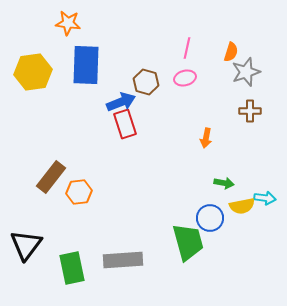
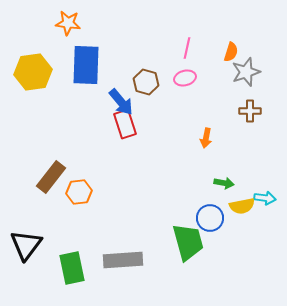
blue arrow: rotated 72 degrees clockwise
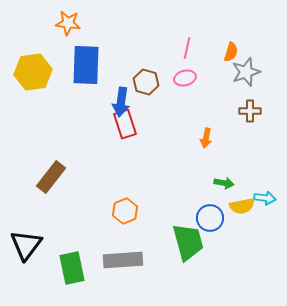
blue arrow: rotated 48 degrees clockwise
orange hexagon: moved 46 px right, 19 px down; rotated 15 degrees counterclockwise
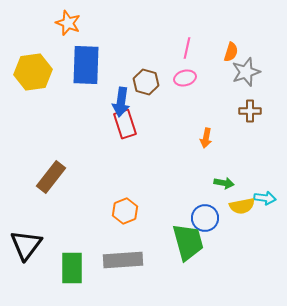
orange star: rotated 15 degrees clockwise
blue circle: moved 5 px left
green rectangle: rotated 12 degrees clockwise
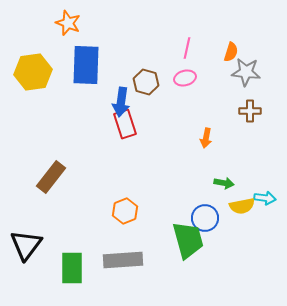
gray star: rotated 24 degrees clockwise
green trapezoid: moved 2 px up
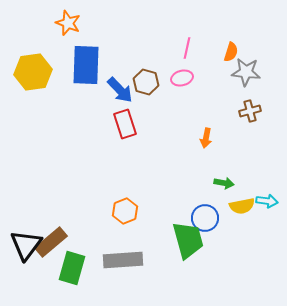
pink ellipse: moved 3 px left
blue arrow: moved 1 px left, 12 px up; rotated 52 degrees counterclockwise
brown cross: rotated 15 degrees counterclockwise
brown rectangle: moved 65 px down; rotated 12 degrees clockwise
cyan arrow: moved 2 px right, 3 px down
green rectangle: rotated 16 degrees clockwise
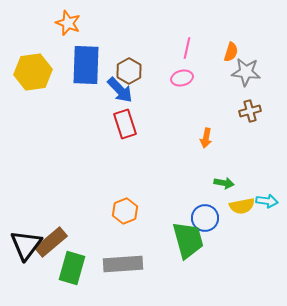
brown hexagon: moved 17 px left, 11 px up; rotated 15 degrees clockwise
gray rectangle: moved 4 px down
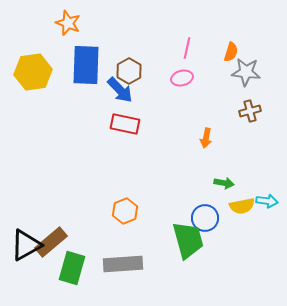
red rectangle: rotated 60 degrees counterclockwise
black triangle: rotated 24 degrees clockwise
